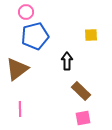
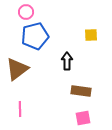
brown rectangle: rotated 36 degrees counterclockwise
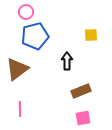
brown rectangle: rotated 30 degrees counterclockwise
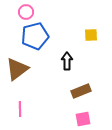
pink square: moved 1 px down
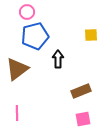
pink circle: moved 1 px right
black arrow: moved 9 px left, 2 px up
pink line: moved 3 px left, 4 px down
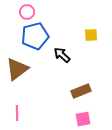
black arrow: moved 4 px right, 4 px up; rotated 48 degrees counterclockwise
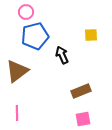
pink circle: moved 1 px left
black arrow: rotated 24 degrees clockwise
brown triangle: moved 2 px down
